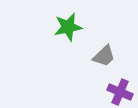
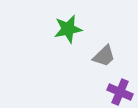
green star: moved 2 px down
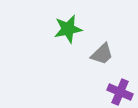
gray trapezoid: moved 2 px left, 2 px up
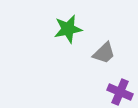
gray trapezoid: moved 2 px right, 1 px up
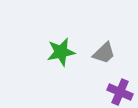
green star: moved 7 px left, 23 px down
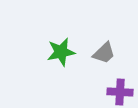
purple cross: rotated 20 degrees counterclockwise
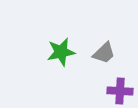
purple cross: moved 1 px up
